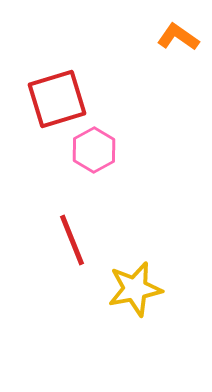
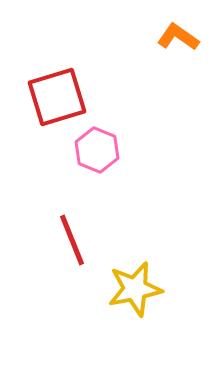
red square: moved 2 px up
pink hexagon: moved 3 px right; rotated 9 degrees counterclockwise
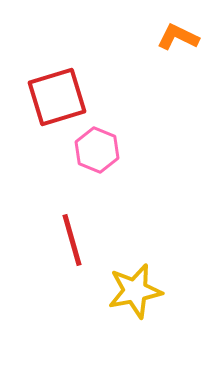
orange L-shape: rotated 9 degrees counterclockwise
red line: rotated 6 degrees clockwise
yellow star: moved 2 px down
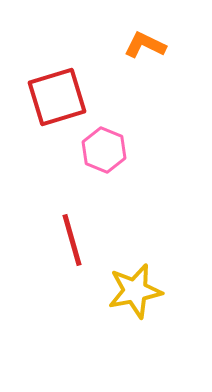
orange L-shape: moved 33 px left, 8 px down
pink hexagon: moved 7 px right
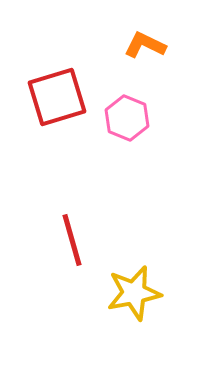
pink hexagon: moved 23 px right, 32 px up
yellow star: moved 1 px left, 2 px down
